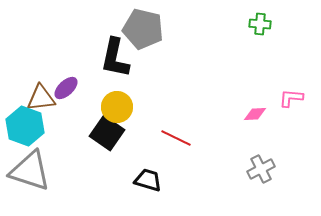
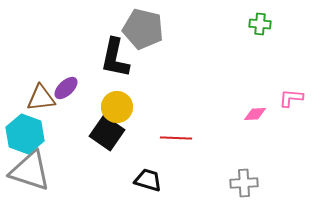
cyan hexagon: moved 8 px down
red line: rotated 24 degrees counterclockwise
gray cross: moved 17 px left, 14 px down; rotated 24 degrees clockwise
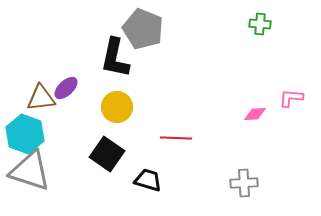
gray pentagon: rotated 9 degrees clockwise
black square: moved 21 px down
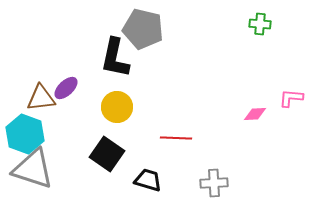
gray pentagon: rotated 9 degrees counterclockwise
gray triangle: moved 3 px right, 2 px up
gray cross: moved 30 px left
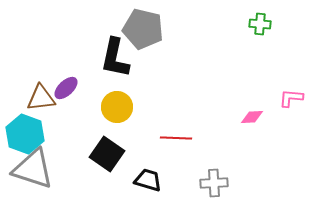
pink diamond: moved 3 px left, 3 px down
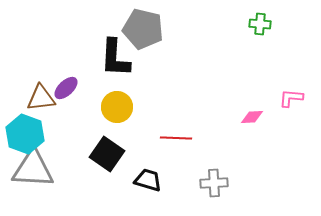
black L-shape: rotated 9 degrees counterclockwise
gray triangle: rotated 15 degrees counterclockwise
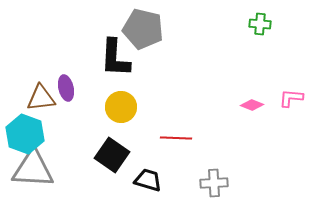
purple ellipse: rotated 60 degrees counterclockwise
yellow circle: moved 4 px right
pink diamond: moved 12 px up; rotated 25 degrees clockwise
black square: moved 5 px right, 1 px down
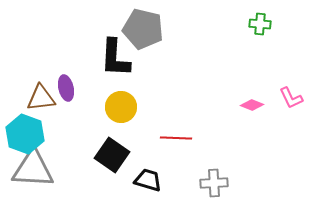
pink L-shape: rotated 120 degrees counterclockwise
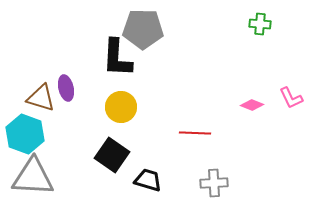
gray pentagon: rotated 12 degrees counterclockwise
black L-shape: moved 2 px right
brown triangle: rotated 24 degrees clockwise
red line: moved 19 px right, 5 px up
gray triangle: moved 8 px down
